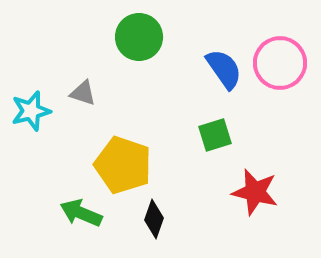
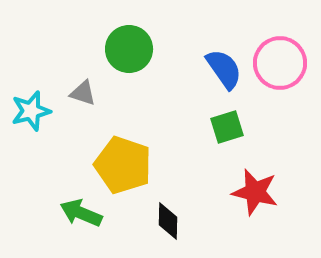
green circle: moved 10 px left, 12 px down
green square: moved 12 px right, 8 px up
black diamond: moved 14 px right, 2 px down; rotated 18 degrees counterclockwise
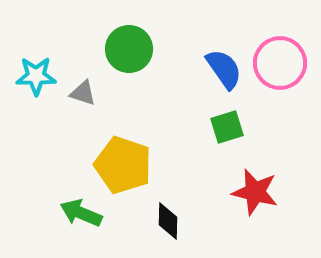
cyan star: moved 5 px right, 35 px up; rotated 15 degrees clockwise
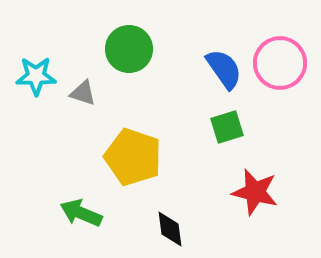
yellow pentagon: moved 10 px right, 8 px up
black diamond: moved 2 px right, 8 px down; rotated 9 degrees counterclockwise
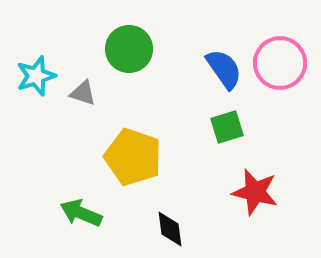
cyan star: rotated 18 degrees counterclockwise
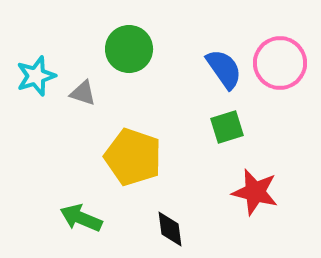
green arrow: moved 5 px down
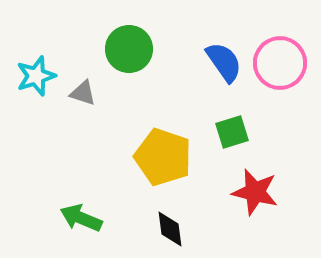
blue semicircle: moved 7 px up
green square: moved 5 px right, 5 px down
yellow pentagon: moved 30 px right
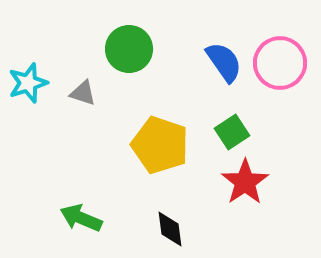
cyan star: moved 8 px left, 7 px down
green square: rotated 16 degrees counterclockwise
yellow pentagon: moved 3 px left, 12 px up
red star: moved 10 px left, 10 px up; rotated 24 degrees clockwise
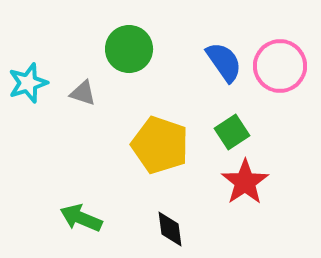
pink circle: moved 3 px down
